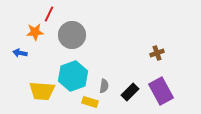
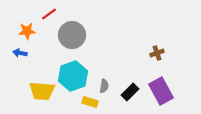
red line: rotated 28 degrees clockwise
orange star: moved 8 px left, 1 px up
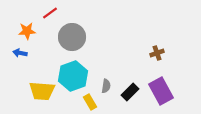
red line: moved 1 px right, 1 px up
gray circle: moved 2 px down
gray semicircle: moved 2 px right
yellow rectangle: rotated 42 degrees clockwise
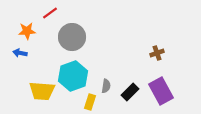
yellow rectangle: rotated 49 degrees clockwise
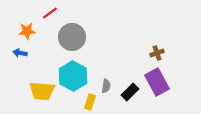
cyan hexagon: rotated 12 degrees counterclockwise
purple rectangle: moved 4 px left, 9 px up
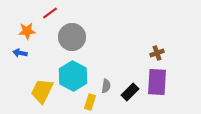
purple rectangle: rotated 32 degrees clockwise
yellow trapezoid: rotated 112 degrees clockwise
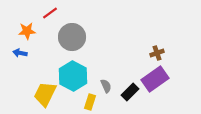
purple rectangle: moved 2 px left, 3 px up; rotated 52 degrees clockwise
gray semicircle: rotated 32 degrees counterclockwise
yellow trapezoid: moved 3 px right, 3 px down
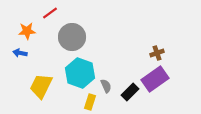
cyan hexagon: moved 7 px right, 3 px up; rotated 8 degrees counterclockwise
yellow trapezoid: moved 4 px left, 8 px up
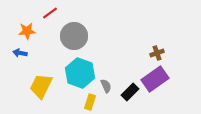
gray circle: moved 2 px right, 1 px up
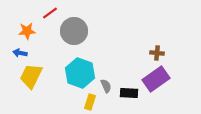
gray circle: moved 5 px up
brown cross: rotated 24 degrees clockwise
purple rectangle: moved 1 px right
yellow trapezoid: moved 10 px left, 10 px up
black rectangle: moved 1 px left, 1 px down; rotated 48 degrees clockwise
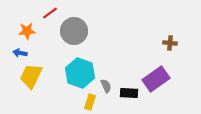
brown cross: moved 13 px right, 10 px up
